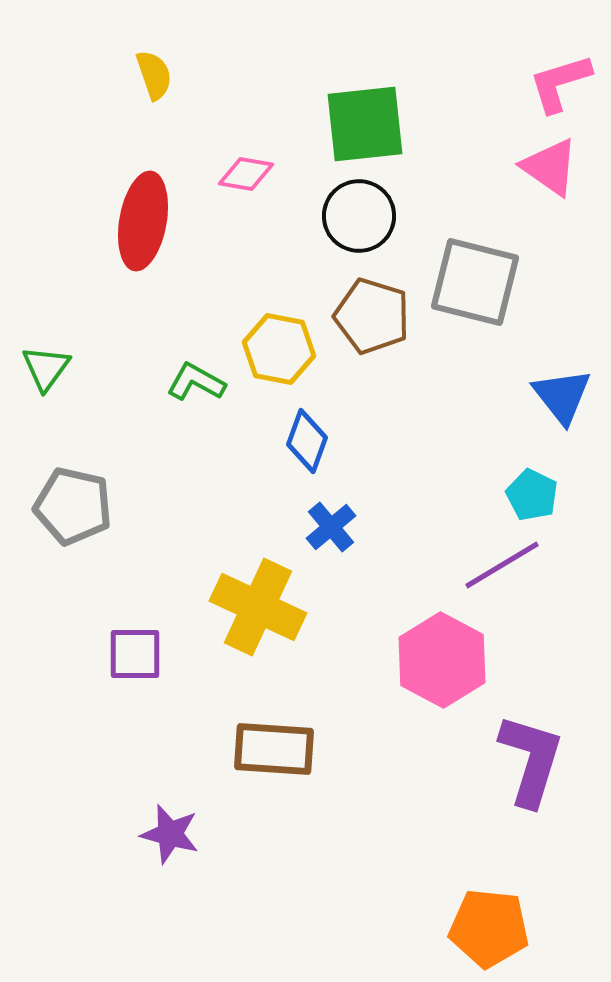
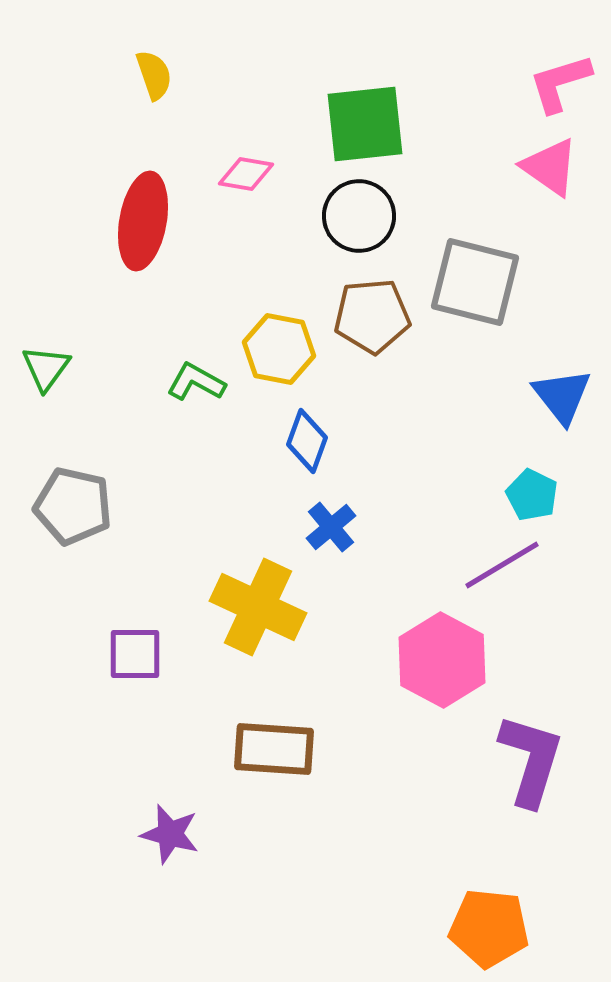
brown pentagon: rotated 22 degrees counterclockwise
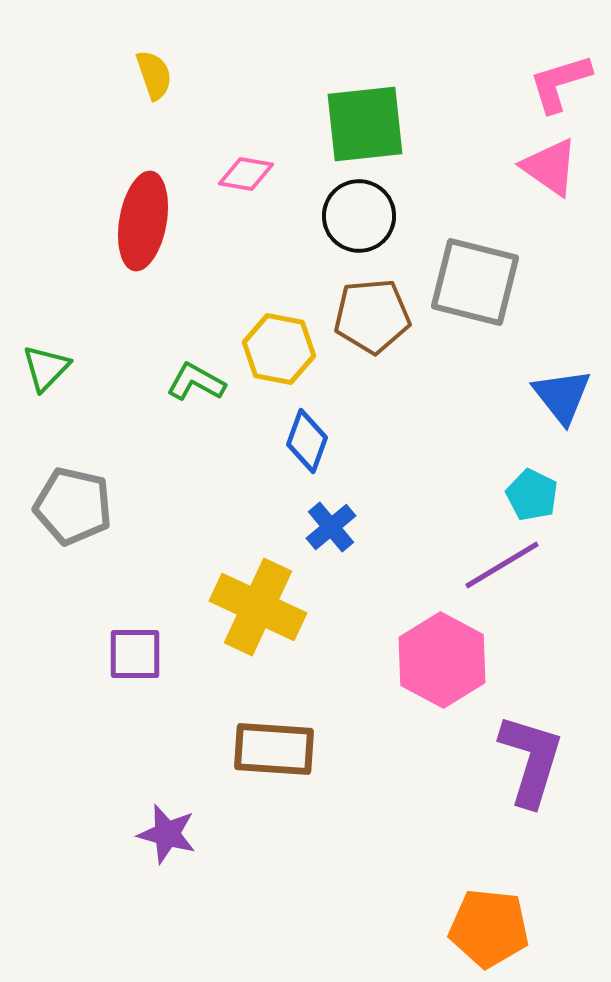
green triangle: rotated 8 degrees clockwise
purple star: moved 3 px left
